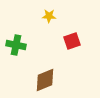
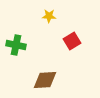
red square: rotated 12 degrees counterclockwise
brown diamond: rotated 20 degrees clockwise
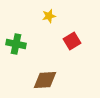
yellow star: rotated 16 degrees counterclockwise
green cross: moved 1 px up
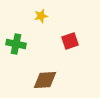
yellow star: moved 8 px left
red square: moved 2 px left; rotated 12 degrees clockwise
